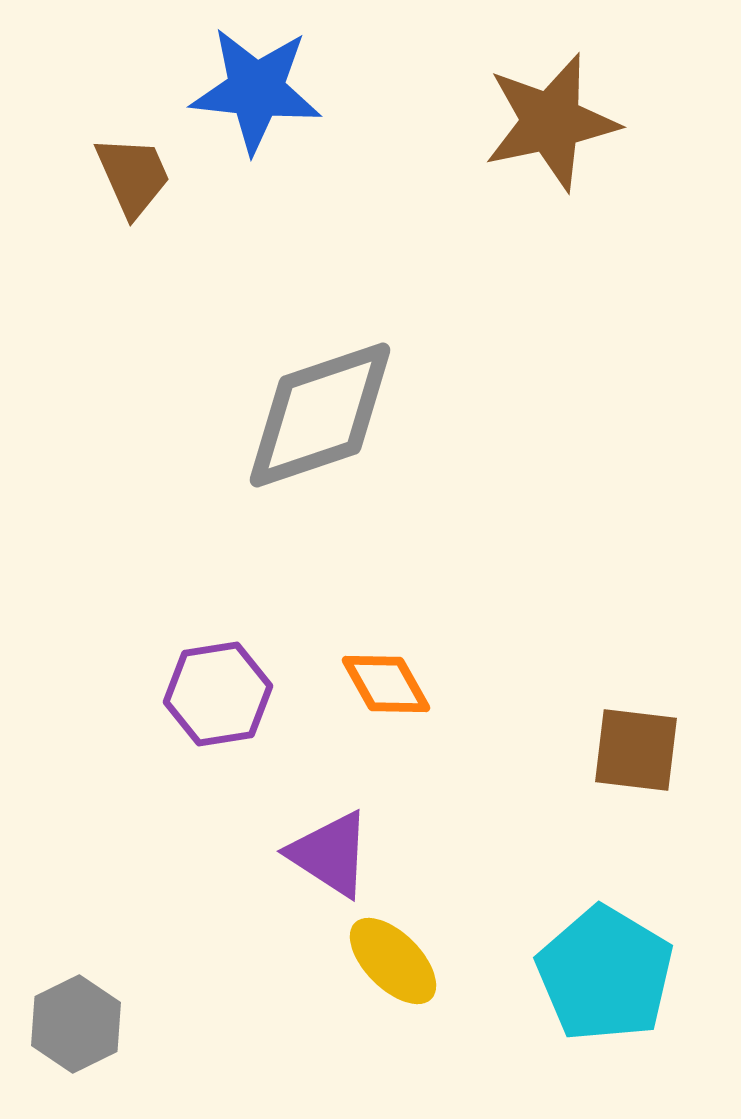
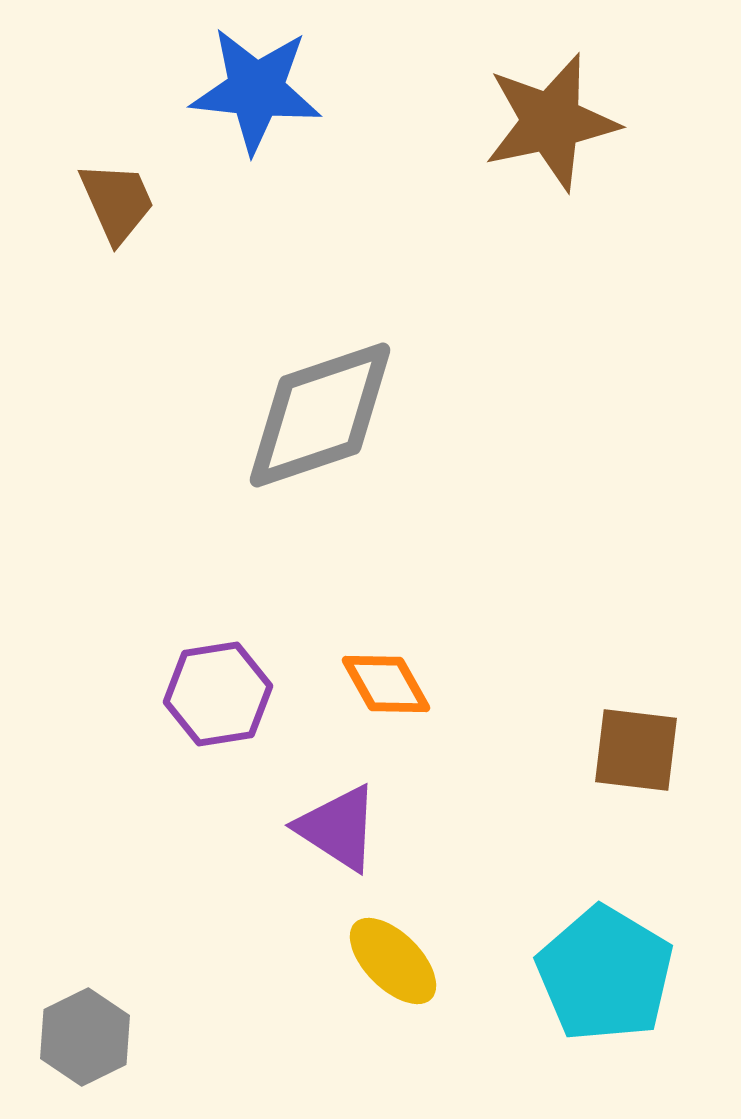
brown trapezoid: moved 16 px left, 26 px down
purple triangle: moved 8 px right, 26 px up
gray hexagon: moved 9 px right, 13 px down
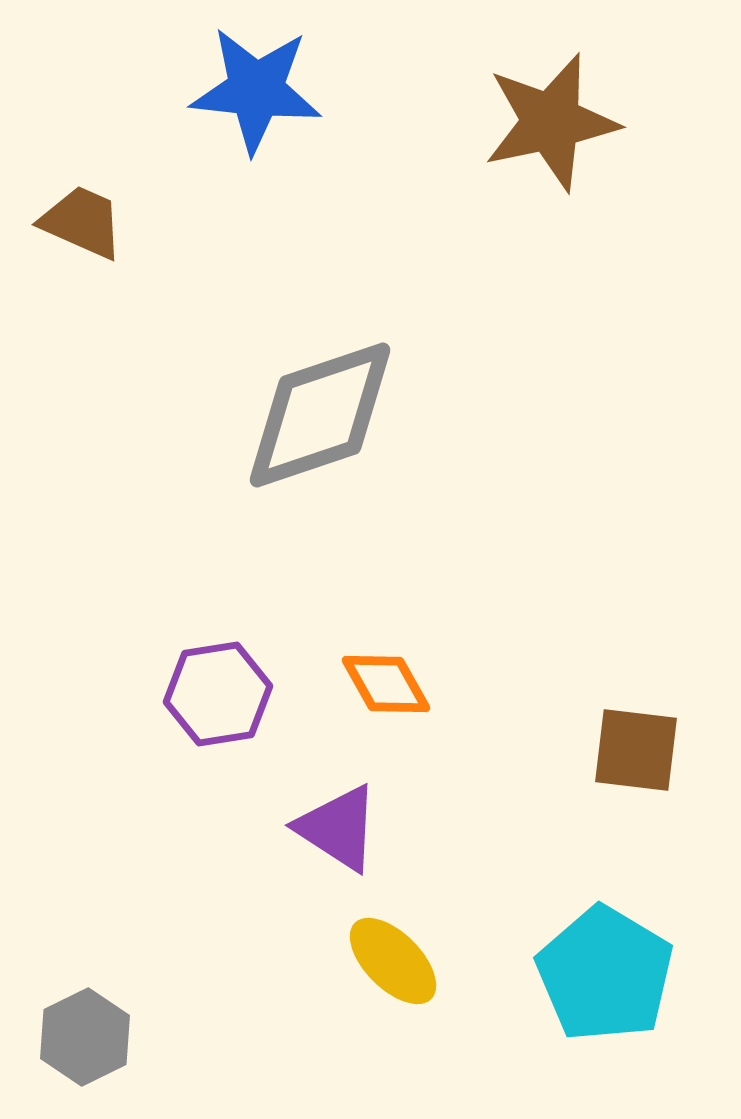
brown trapezoid: moved 35 px left, 20 px down; rotated 42 degrees counterclockwise
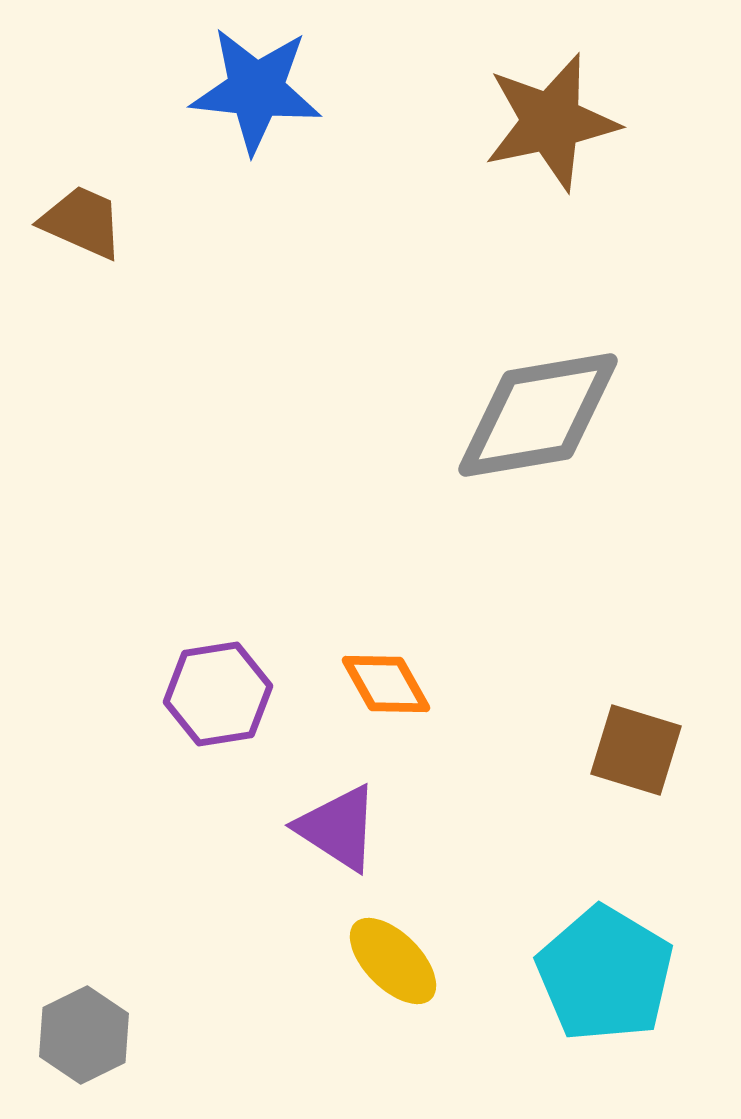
gray diamond: moved 218 px right; rotated 9 degrees clockwise
brown square: rotated 10 degrees clockwise
gray hexagon: moved 1 px left, 2 px up
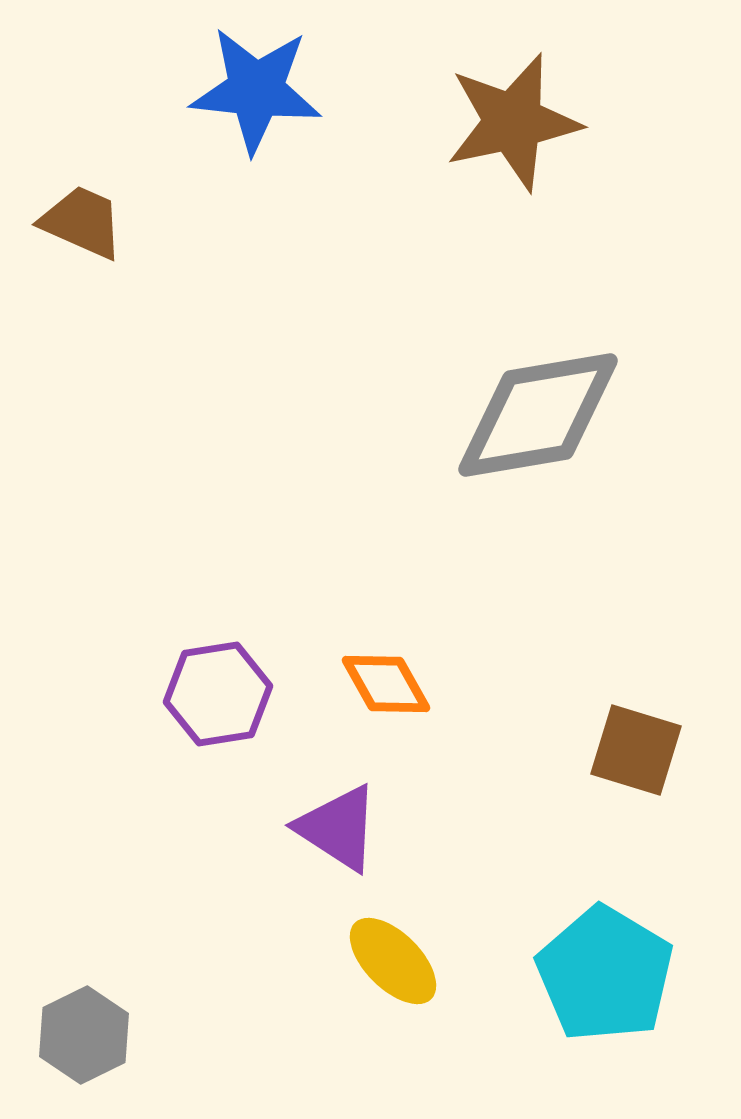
brown star: moved 38 px left
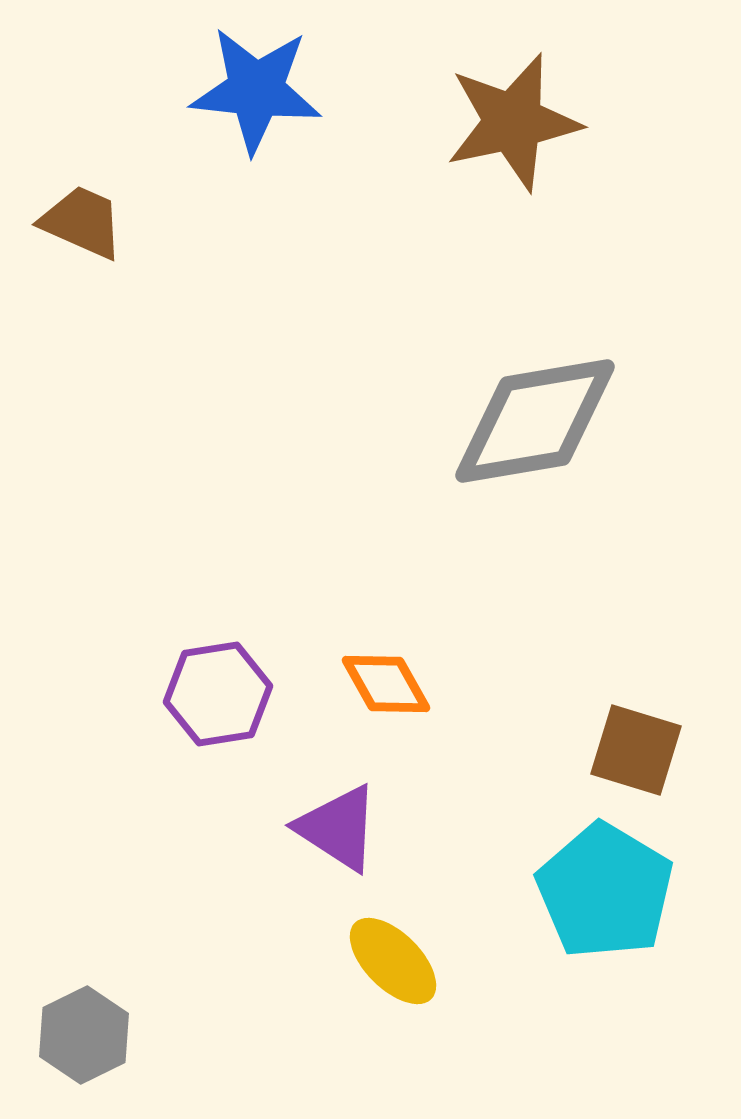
gray diamond: moved 3 px left, 6 px down
cyan pentagon: moved 83 px up
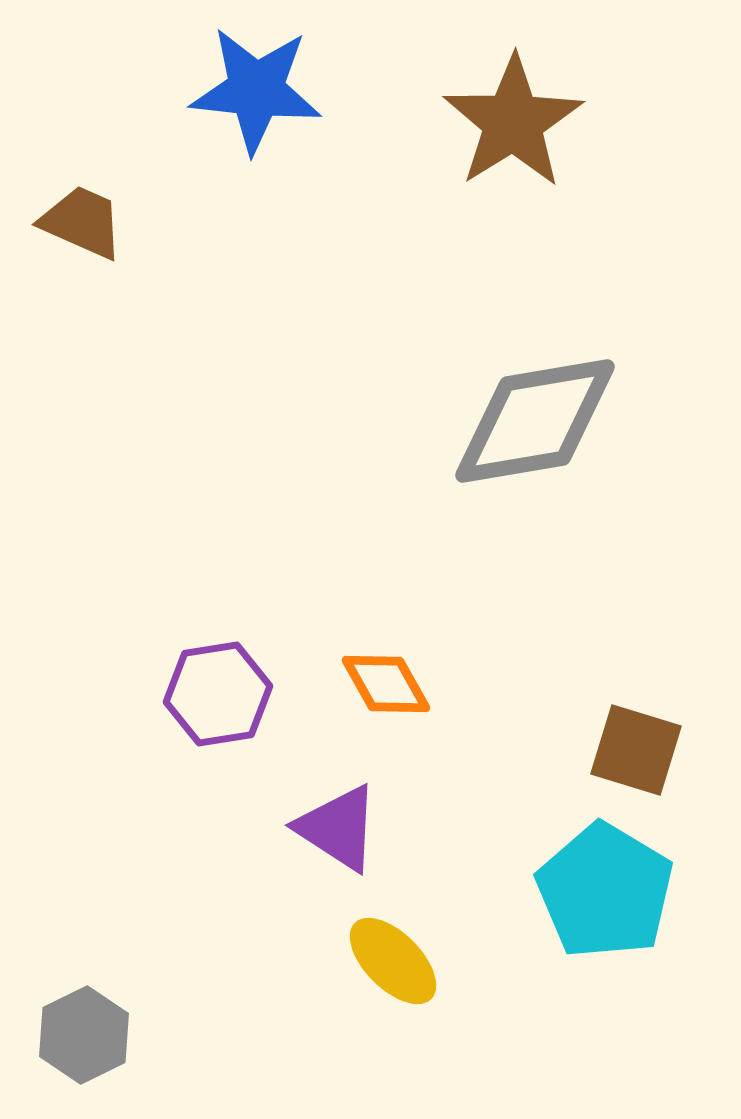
brown star: rotated 20 degrees counterclockwise
